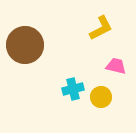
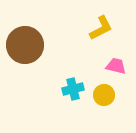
yellow circle: moved 3 px right, 2 px up
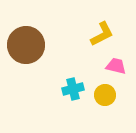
yellow L-shape: moved 1 px right, 6 px down
brown circle: moved 1 px right
yellow circle: moved 1 px right
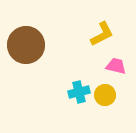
cyan cross: moved 6 px right, 3 px down
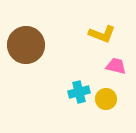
yellow L-shape: rotated 48 degrees clockwise
yellow circle: moved 1 px right, 4 px down
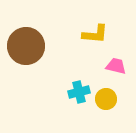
yellow L-shape: moved 7 px left; rotated 16 degrees counterclockwise
brown circle: moved 1 px down
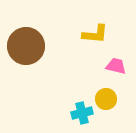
cyan cross: moved 3 px right, 21 px down
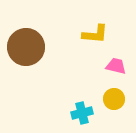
brown circle: moved 1 px down
yellow circle: moved 8 px right
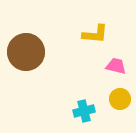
brown circle: moved 5 px down
yellow circle: moved 6 px right
cyan cross: moved 2 px right, 2 px up
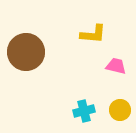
yellow L-shape: moved 2 px left
yellow circle: moved 11 px down
